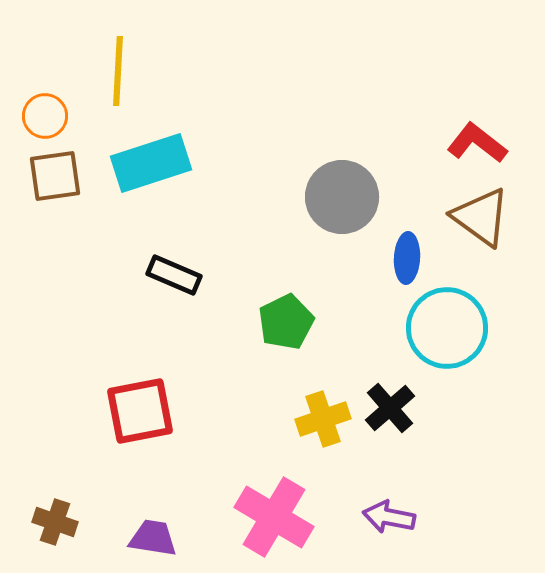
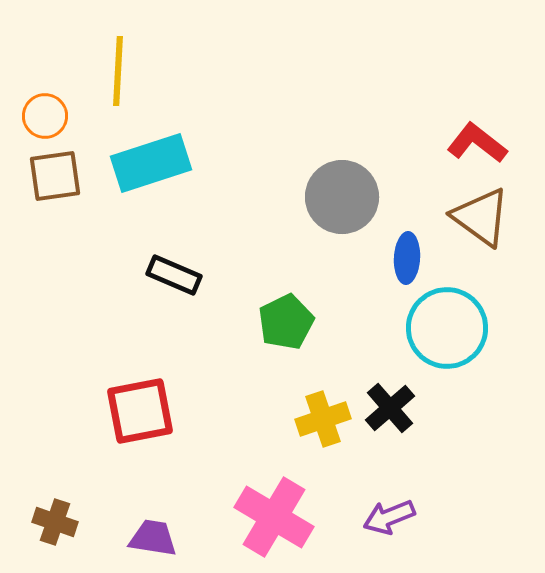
purple arrow: rotated 33 degrees counterclockwise
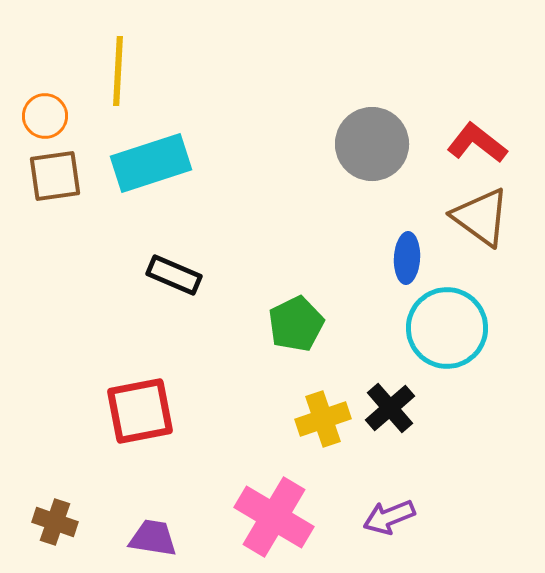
gray circle: moved 30 px right, 53 px up
green pentagon: moved 10 px right, 2 px down
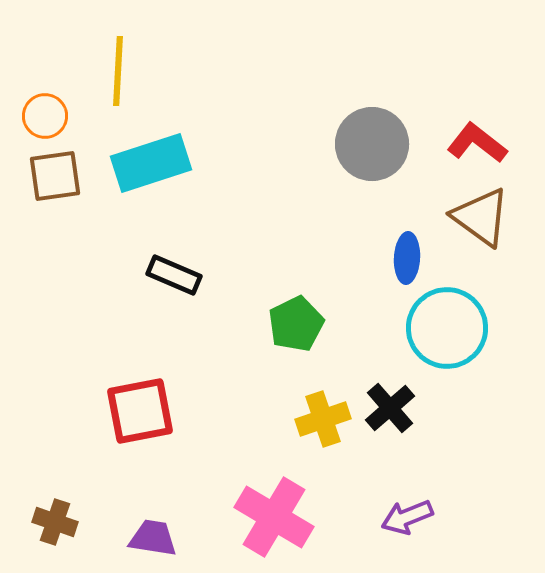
purple arrow: moved 18 px right
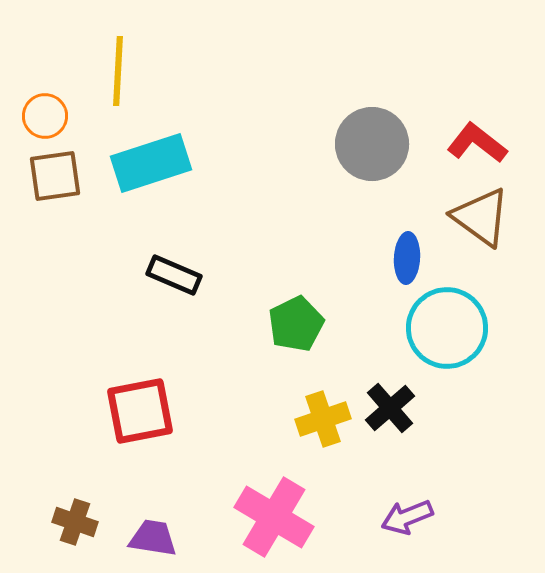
brown cross: moved 20 px right
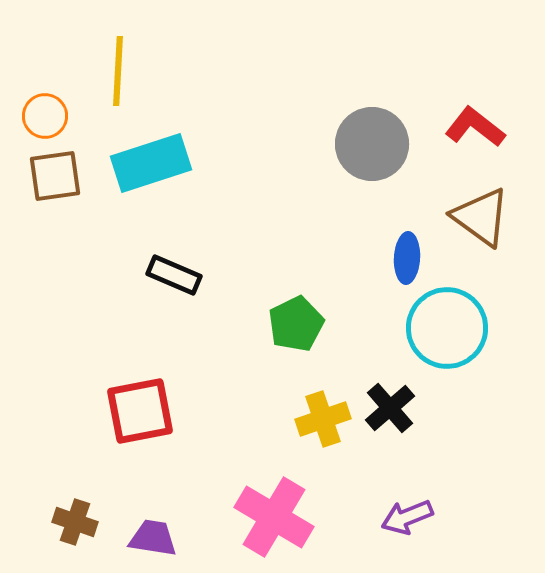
red L-shape: moved 2 px left, 16 px up
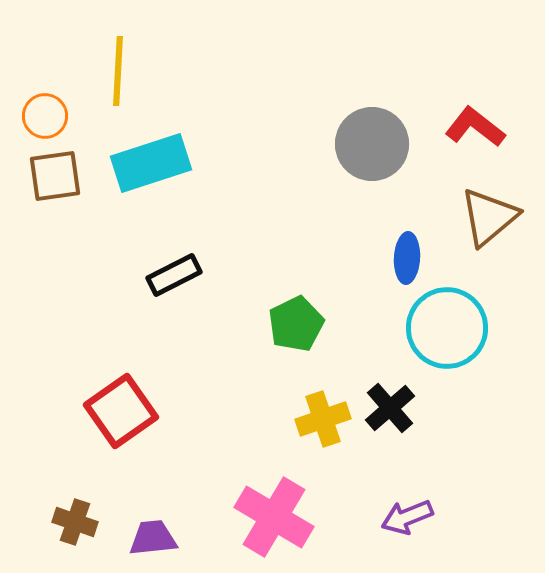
brown triangle: moved 8 px right; rotated 44 degrees clockwise
black rectangle: rotated 50 degrees counterclockwise
red square: moved 19 px left; rotated 24 degrees counterclockwise
purple trapezoid: rotated 15 degrees counterclockwise
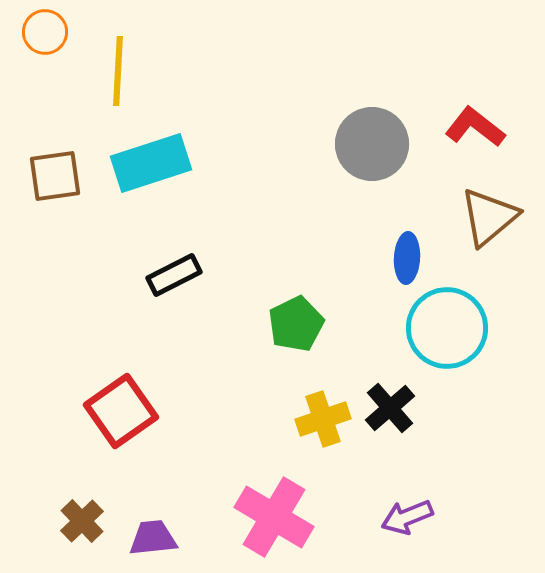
orange circle: moved 84 px up
brown cross: moved 7 px right, 1 px up; rotated 27 degrees clockwise
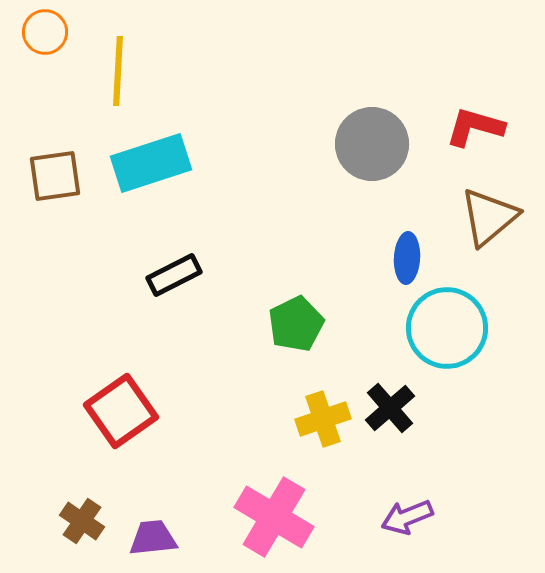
red L-shape: rotated 22 degrees counterclockwise
brown cross: rotated 12 degrees counterclockwise
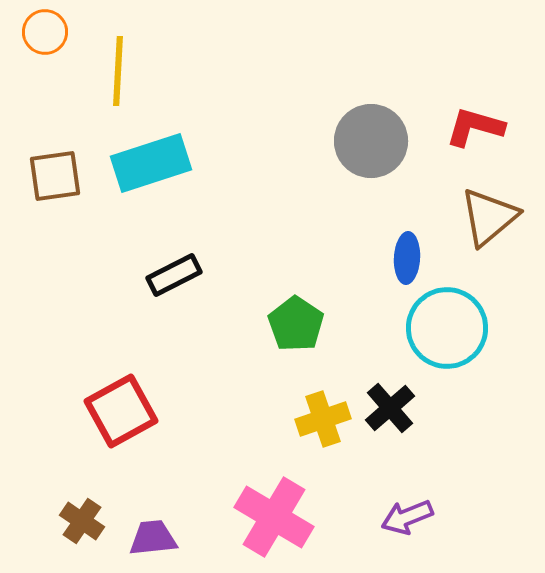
gray circle: moved 1 px left, 3 px up
green pentagon: rotated 12 degrees counterclockwise
red square: rotated 6 degrees clockwise
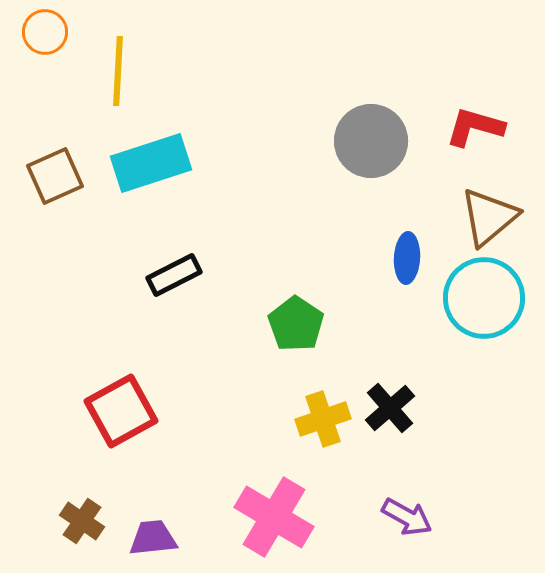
brown square: rotated 16 degrees counterclockwise
cyan circle: moved 37 px right, 30 px up
purple arrow: rotated 129 degrees counterclockwise
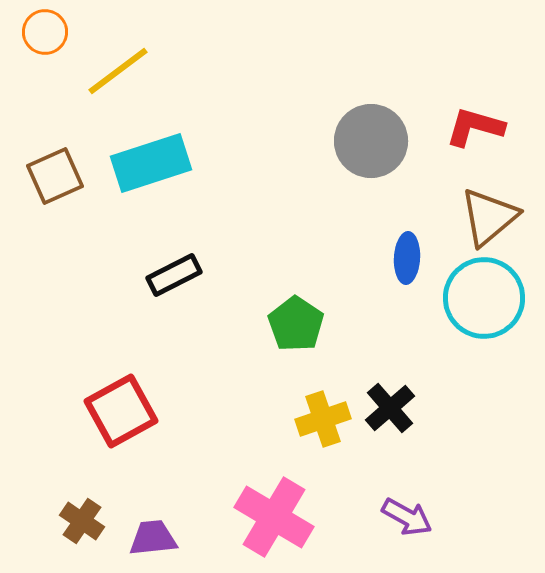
yellow line: rotated 50 degrees clockwise
